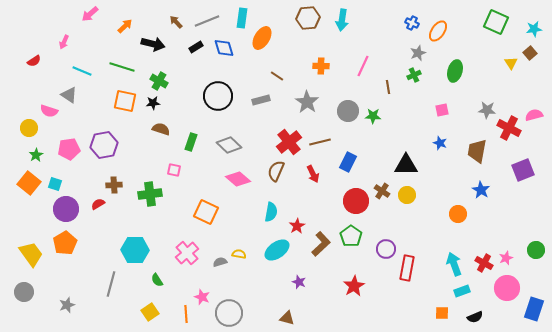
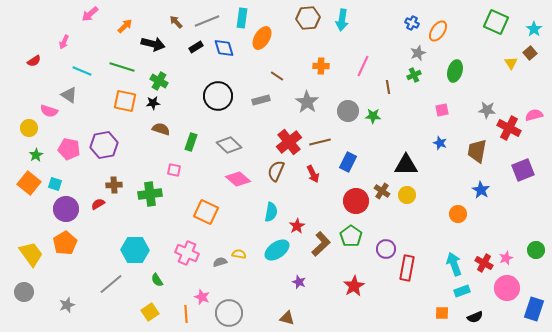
cyan star at (534, 29): rotated 28 degrees counterclockwise
pink pentagon at (69, 149): rotated 20 degrees clockwise
pink cross at (187, 253): rotated 25 degrees counterclockwise
gray line at (111, 284): rotated 35 degrees clockwise
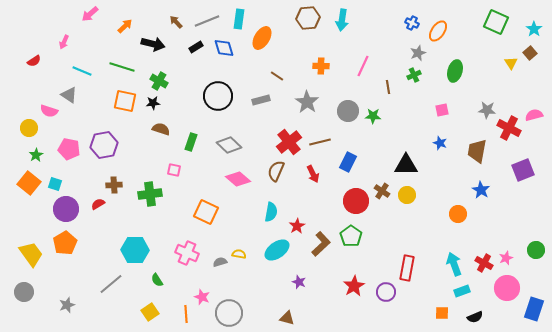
cyan rectangle at (242, 18): moved 3 px left, 1 px down
purple circle at (386, 249): moved 43 px down
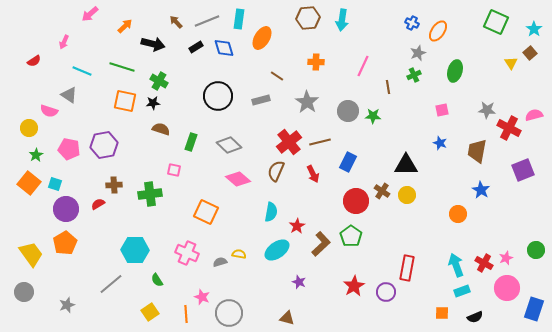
orange cross at (321, 66): moved 5 px left, 4 px up
cyan arrow at (454, 264): moved 2 px right, 1 px down
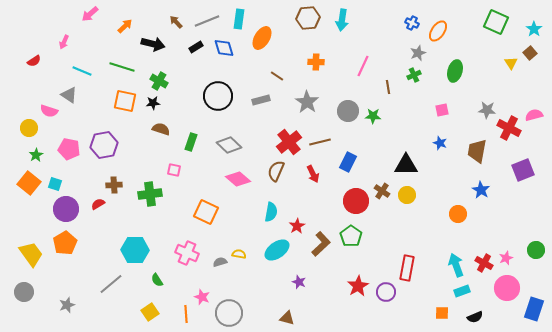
red star at (354, 286): moved 4 px right
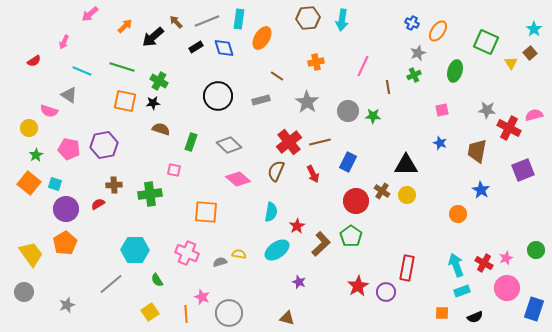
green square at (496, 22): moved 10 px left, 20 px down
black arrow at (153, 44): moved 7 px up; rotated 125 degrees clockwise
orange cross at (316, 62): rotated 14 degrees counterclockwise
orange square at (206, 212): rotated 20 degrees counterclockwise
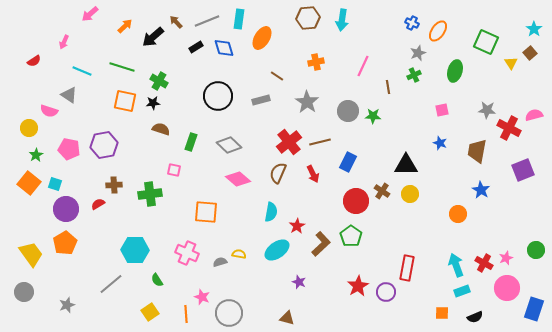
brown semicircle at (276, 171): moved 2 px right, 2 px down
yellow circle at (407, 195): moved 3 px right, 1 px up
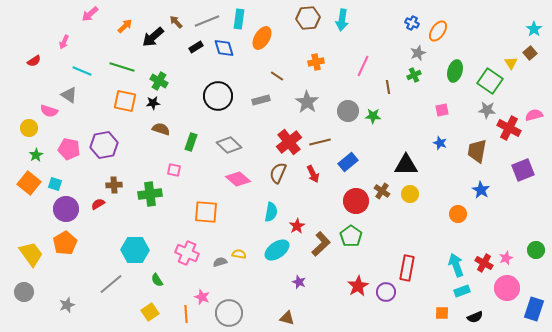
green square at (486, 42): moved 4 px right, 39 px down; rotated 10 degrees clockwise
blue rectangle at (348, 162): rotated 24 degrees clockwise
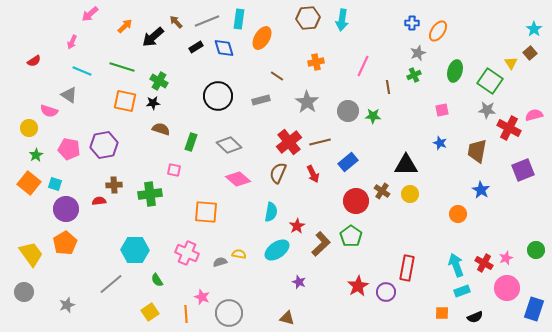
blue cross at (412, 23): rotated 24 degrees counterclockwise
pink arrow at (64, 42): moved 8 px right
red semicircle at (98, 204): moved 1 px right, 3 px up; rotated 24 degrees clockwise
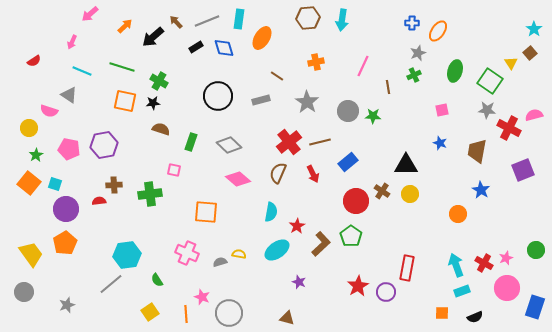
cyan hexagon at (135, 250): moved 8 px left, 5 px down; rotated 8 degrees counterclockwise
blue rectangle at (534, 309): moved 1 px right, 2 px up
